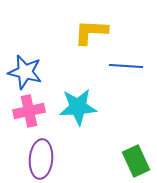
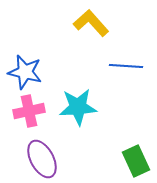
yellow L-shape: moved 9 px up; rotated 45 degrees clockwise
purple ellipse: moved 1 px right; rotated 33 degrees counterclockwise
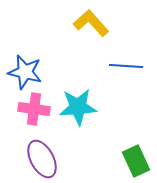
pink cross: moved 5 px right, 2 px up; rotated 20 degrees clockwise
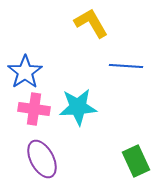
yellow L-shape: rotated 12 degrees clockwise
blue star: rotated 24 degrees clockwise
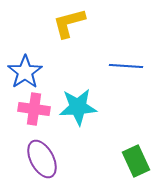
yellow L-shape: moved 22 px left; rotated 75 degrees counterclockwise
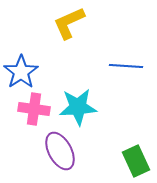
yellow L-shape: rotated 9 degrees counterclockwise
blue star: moved 4 px left
purple ellipse: moved 18 px right, 8 px up
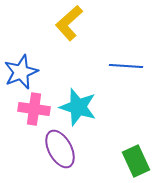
yellow L-shape: rotated 18 degrees counterclockwise
blue star: rotated 12 degrees clockwise
cyan star: rotated 21 degrees clockwise
purple ellipse: moved 2 px up
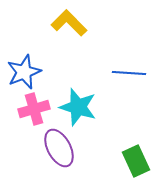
yellow L-shape: rotated 87 degrees clockwise
blue line: moved 3 px right, 7 px down
blue star: moved 3 px right
pink cross: rotated 24 degrees counterclockwise
purple ellipse: moved 1 px left, 1 px up
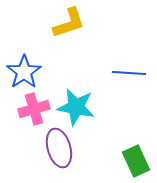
yellow L-shape: rotated 117 degrees clockwise
blue star: rotated 12 degrees counterclockwise
cyan star: moved 2 px left; rotated 6 degrees counterclockwise
purple ellipse: rotated 12 degrees clockwise
